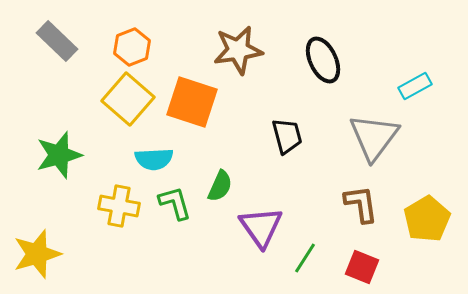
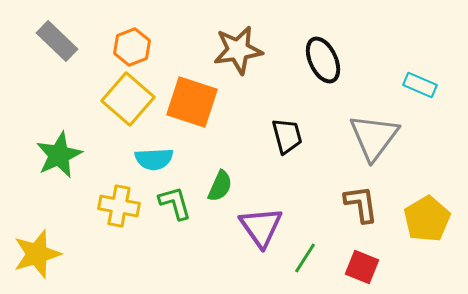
cyan rectangle: moved 5 px right, 1 px up; rotated 52 degrees clockwise
green star: rotated 9 degrees counterclockwise
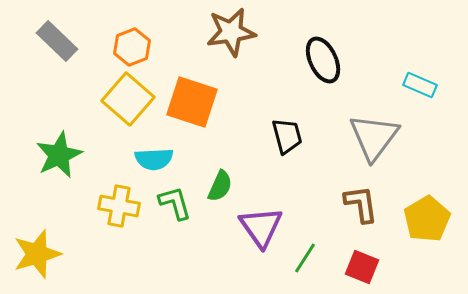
brown star: moved 7 px left, 18 px up
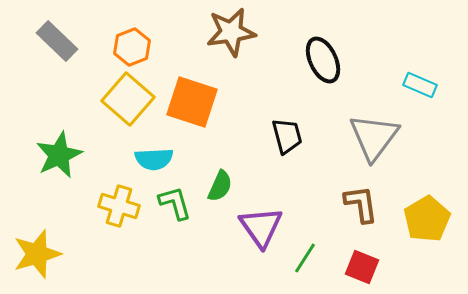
yellow cross: rotated 6 degrees clockwise
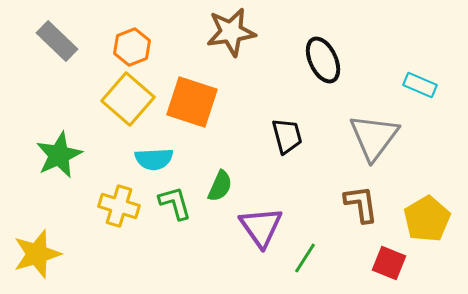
red square: moved 27 px right, 4 px up
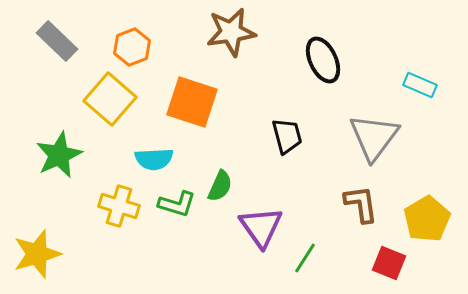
yellow square: moved 18 px left
green L-shape: moved 2 px right, 1 px down; rotated 123 degrees clockwise
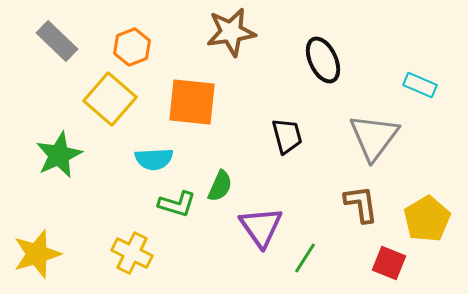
orange square: rotated 12 degrees counterclockwise
yellow cross: moved 13 px right, 47 px down; rotated 9 degrees clockwise
